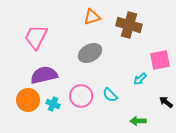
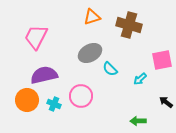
pink square: moved 2 px right
cyan semicircle: moved 26 px up
orange circle: moved 1 px left
cyan cross: moved 1 px right
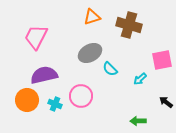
cyan cross: moved 1 px right
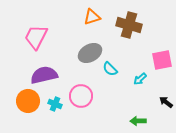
orange circle: moved 1 px right, 1 px down
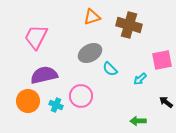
cyan cross: moved 1 px right, 1 px down
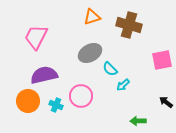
cyan arrow: moved 17 px left, 6 px down
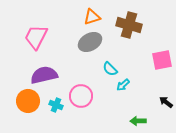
gray ellipse: moved 11 px up
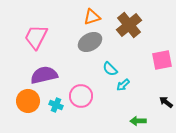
brown cross: rotated 35 degrees clockwise
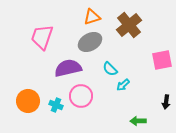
pink trapezoid: moved 6 px right; rotated 8 degrees counterclockwise
purple semicircle: moved 24 px right, 7 px up
black arrow: rotated 120 degrees counterclockwise
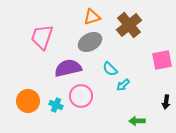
green arrow: moved 1 px left
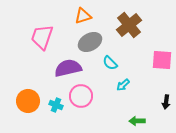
orange triangle: moved 9 px left, 1 px up
pink square: rotated 15 degrees clockwise
cyan semicircle: moved 6 px up
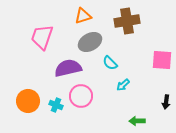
brown cross: moved 2 px left, 4 px up; rotated 30 degrees clockwise
